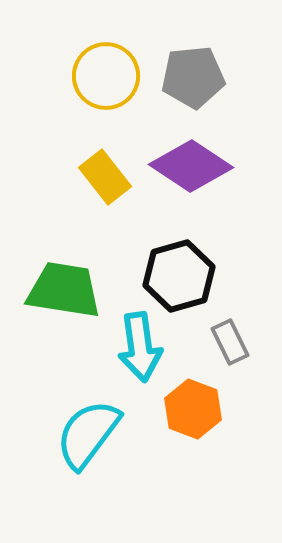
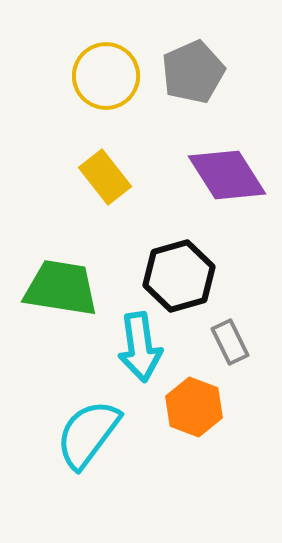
gray pentagon: moved 5 px up; rotated 18 degrees counterclockwise
purple diamond: moved 36 px right, 9 px down; rotated 24 degrees clockwise
green trapezoid: moved 3 px left, 2 px up
orange hexagon: moved 1 px right, 2 px up
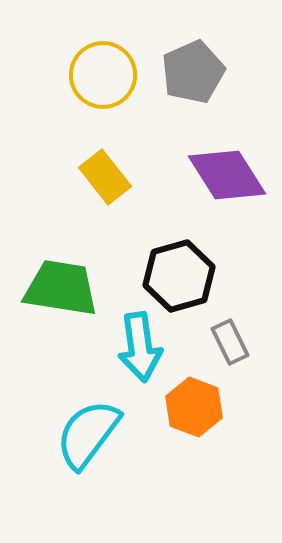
yellow circle: moved 3 px left, 1 px up
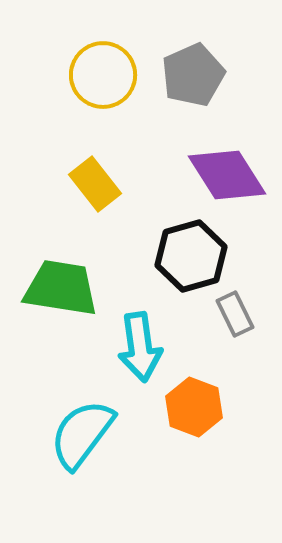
gray pentagon: moved 3 px down
yellow rectangle: moved 10 px left, 7 px down
black hexagon: moved 12 px right, 20 px up
gray rectangle: moved 5 px right, 28 px up
cyan semicircle: moved 6 px left
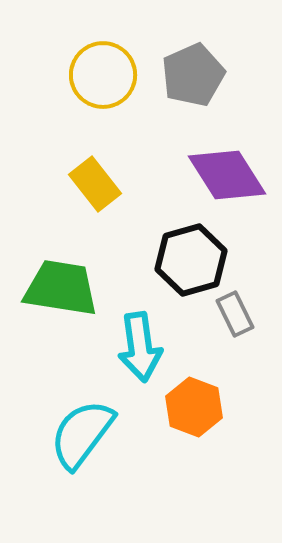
black hexagon: moved 4 px down
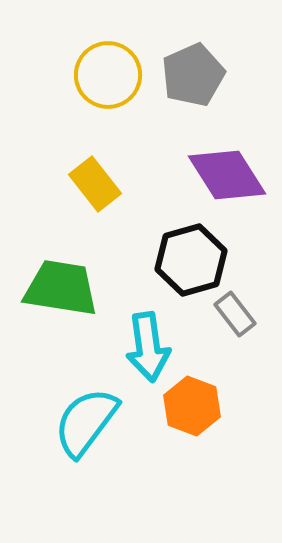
yellow circle: moved 5 px right
gray rectangle: rotated 12 degrees counterclockwise
cyan arrow: moved 8 px right
orange hexagon: moved 2 px left, 1 px up
cyan semicircle: moved 4 px right, 12 px up
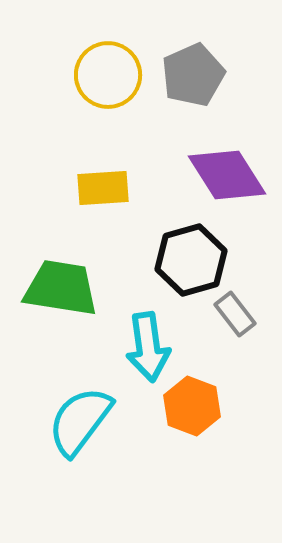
yellow rectangle: moved 8 px right, 4 px down; rotated 56 degrees counterclockwise
cyan semicircle: moved 6 px left, 1 px up
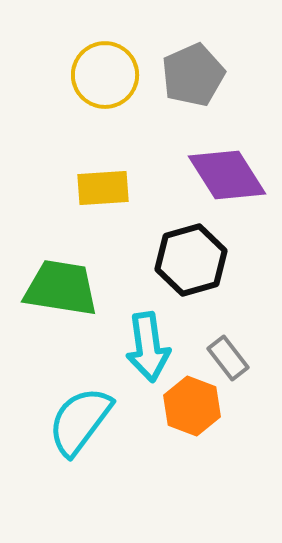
yellow circle: moved 3 px left
gray rectangle: moved 7 px left, 44 px down
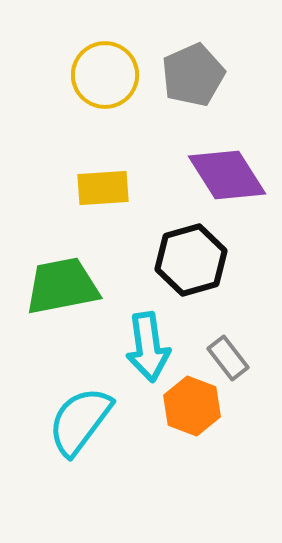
green trapezoid: moved 1 px right, 2 px up; rotated 20 degrees counterclockwise
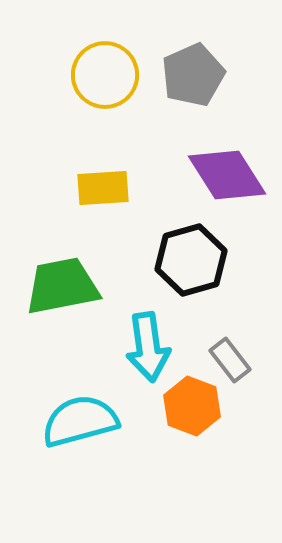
gray rectangle: moved 2 px right, 2 px down
cyan semicircle: rotated 38 degrees clockwise
